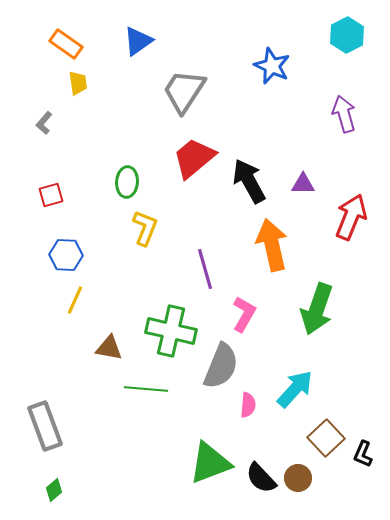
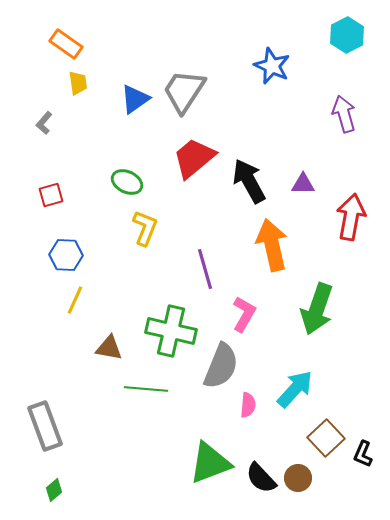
blue triangle: moved 3 px left, 58 px down
green ellipse: rotated 68 degrees counterclockwise
red arrow: rotated 12 degrees counterclockwise
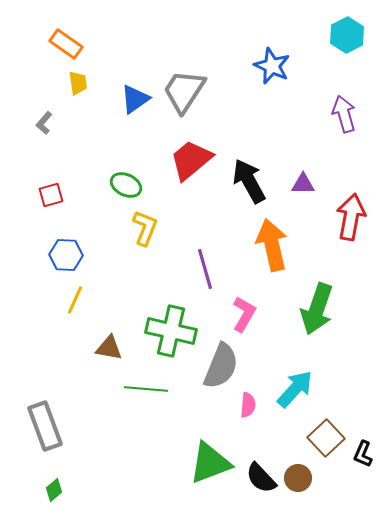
red trapezoid: moved 3 px left, 2 px down
green ellipse: moved 1 px left, 3 px down
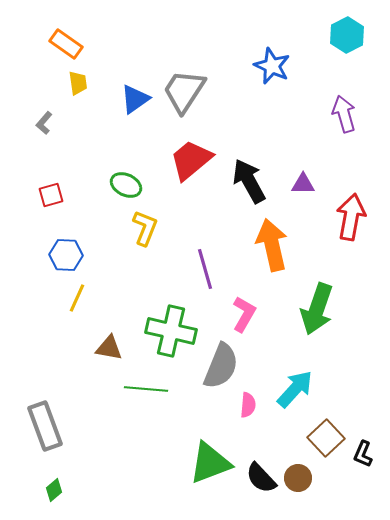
yellow line: moved 2 px right, 2 px up
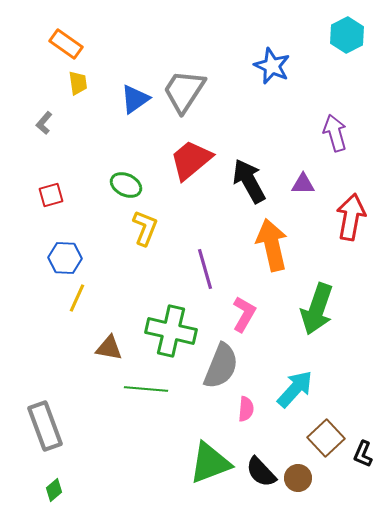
purple arrow: moved 9 px left, 19 px down
blue hexagon: moved 1 px left, 3 px down
pink semicircle: moved 2 px left, 4 px down
black semicircle: moved 6 px up
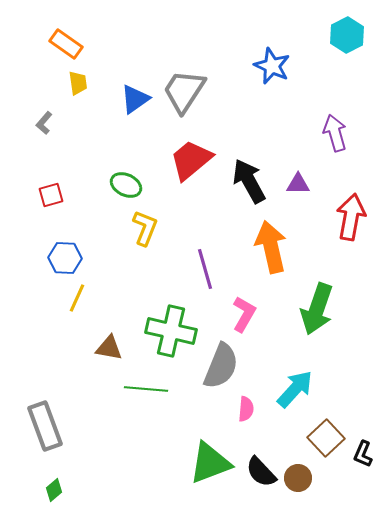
purple triangle: moved 5 px left
orange arrow: moved 1 px left, 2 px down
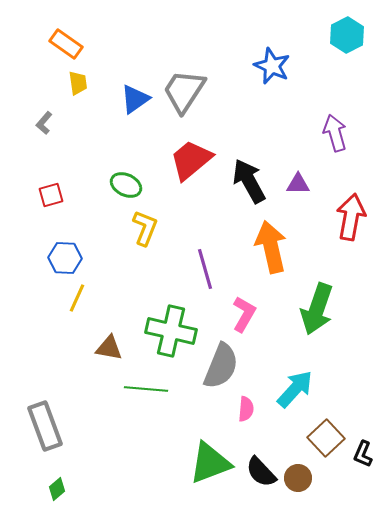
green diamond: moved 3 px right, 1 px up
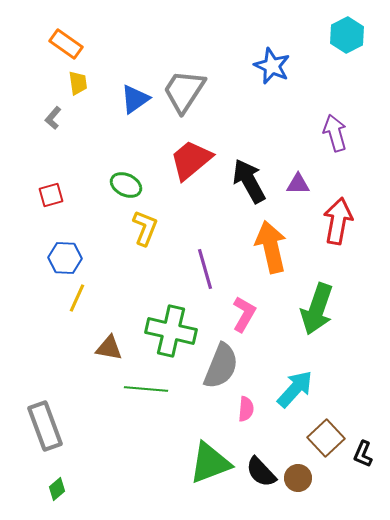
gray L-shape: moved 9 px right, 5 px up
red arrow: moved 13 px left, 4 px down
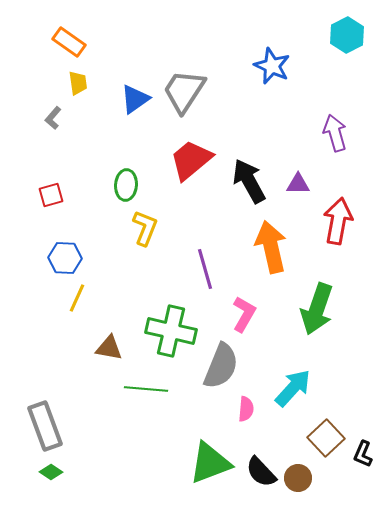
orange rectangle: moved 3 px right, 2 px up
green ellipse: rotated 68 degrees clockwise
cyan arrow: moved 2 px left, 1 px up
green diamond: moved 6 px left, 17 px up; rotated 75 degrees clockwise
